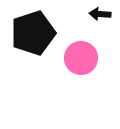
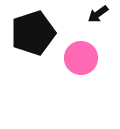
black arrow: moved 2 px left; rotated 40 degrees counterclockwise
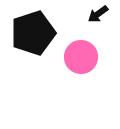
pink circle: moved 1 px up
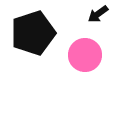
pink circle: moved 4 px right, 2 px up
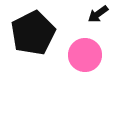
black pentagon: rotated 9 degrees counterclockwise
